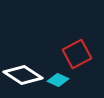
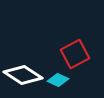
red square: moved 2 px left
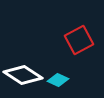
red square: moved 4 px right, 14 px up
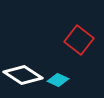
red square: rotated 24 degrees counterclockwise
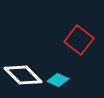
white diamond: rotated 12 degrees clockwise
